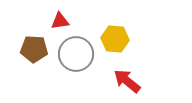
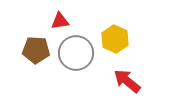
yellow hexagon: rotated 20 degrees clockwise
brown pentagon: moved 2 px right, 1 px down
gray circle: moved 1 px up
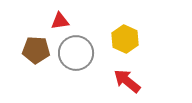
yellow hexagon: moved 10 px right
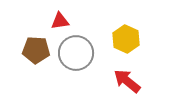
yellow hexagon: moved 1 px right
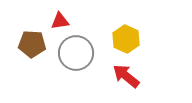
brown pentagon: moved 4 px left, 6 px up
red arrow: moved 1 px left, 5 px up
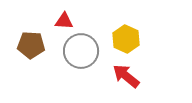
red triangle: moved 4 px right; rotated 12 degrees clockwise
brown pentagon: moved 1 px left, 1 px down
gray circle: moved 5 px right, 2 px up
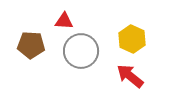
yellow hexagon: moved 6 px right
red arrow: moved 4 px right
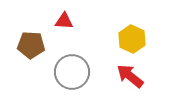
gray circle: moved 9 px left, 21 px down
